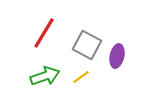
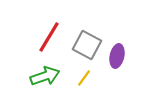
red line: moved 5 px right, 4 px down
yellow line: moved 3 px right, 1 px down; rotated 18 degrees counterclockwise
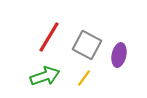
purple ellipse: moved 2 px right, 1 px up
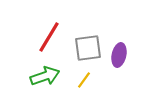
gray square: moved 1 px right, 3 px down; rotated 36 degrees counterclockwise
yellow line: moved 2 px down
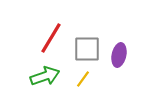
red line: moved 2 px right, 1 px down
gray square: moved 1 px left, 1 px down; rotated 8 degrees clockwise
yellow line: moved 1 px left, 1 px up
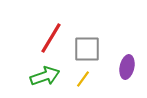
purple ellipse: moved 8 px right, 12 px down
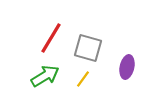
gray square: moved 1 px right, 1 px up; rotated 16 degrees clockwise
green arrow: rotated 12 degrees counterclockwise
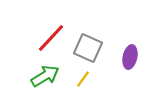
red line: rotated 12 degrees clockwise
gray square: rotated 8 degrees clockwise
purple ellipse: moved 3 px right, 10 px up
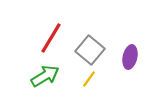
red line: rotated 12 degrees counterclockwise
gray square: moved 2 px right, 2 px down; rotated 16 degrees clockwise
yellow line: moved 6 px right
